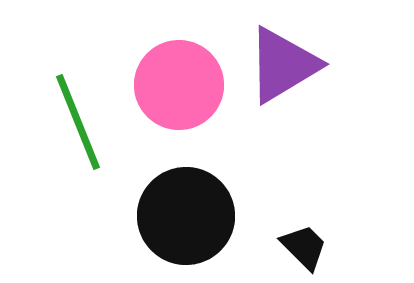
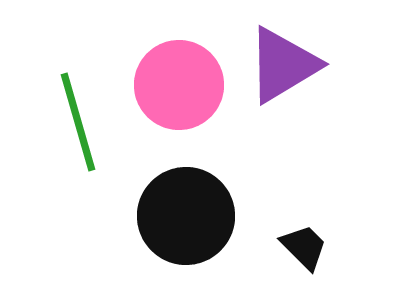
green line: rotated 6 degrees clockwise
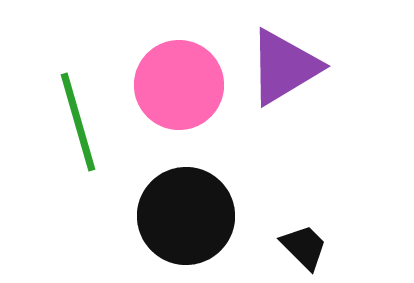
purple triangle: moved 1 px right, 2 px down
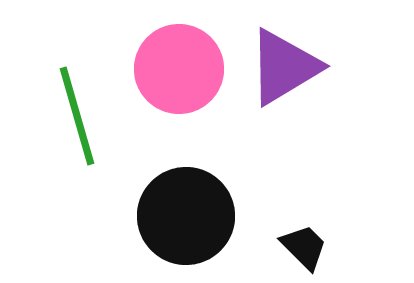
pink circle: moved 16 px up
green line: moved 1 px left, 6 px up
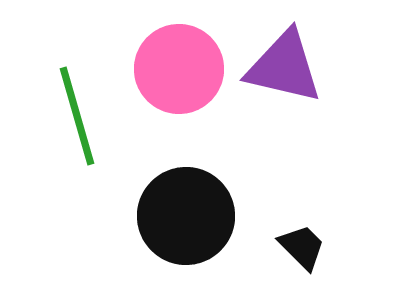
purple triangle: rotated 44 degrees clockwise
black trapezoid: moved 2 px left
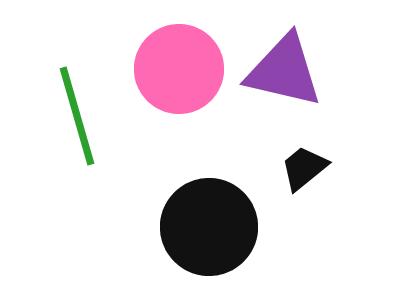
purple triangle: moved 4 px down
black circle: moved 23 px right, 11 px down
black trapezoid: moved 2 px right, 79 px up; rotated 84 degrees counterclockwise
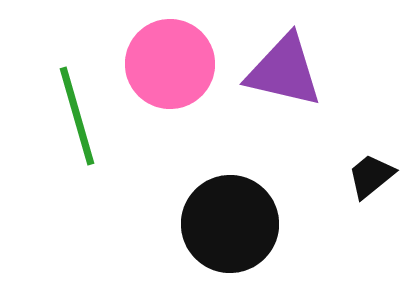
pink circle: moved 9 px left, 5 px up
black trapezoid: moved 67 px right, 8 px down
black circle: moved 21 px right, 3 px up
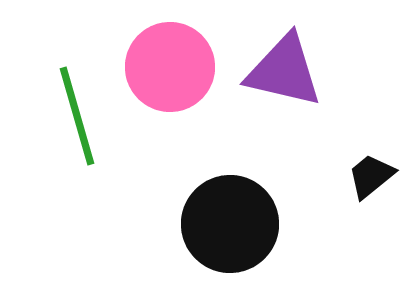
pink circle: moved 3 px down
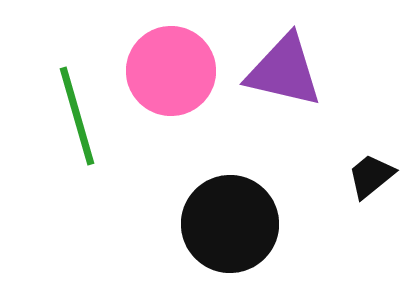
pink circle: moved 1 px right, 4 px down
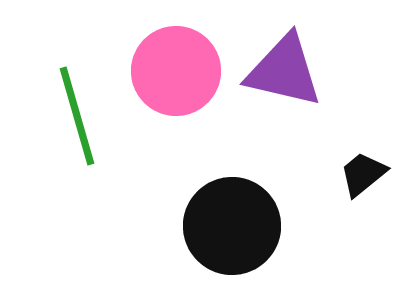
pink circle: moved 5 px right
black trapezoid: moved 8 px left, 2 px up
black circle: moved 2 px right, 2 px down
